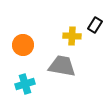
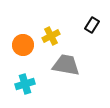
black rectangle: moved 3 px left
yellow cross: moved 21 px left; rotated 30 degrees counterclockwise
gray trapezoid: moved 4 px right, 1 px up
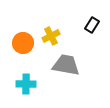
orange circle: moved 2 px up
cyan cross: moved 1 px right; rotated 18 degrees clockwise
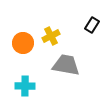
cyan cross: moved 1 px left, 2 px down
